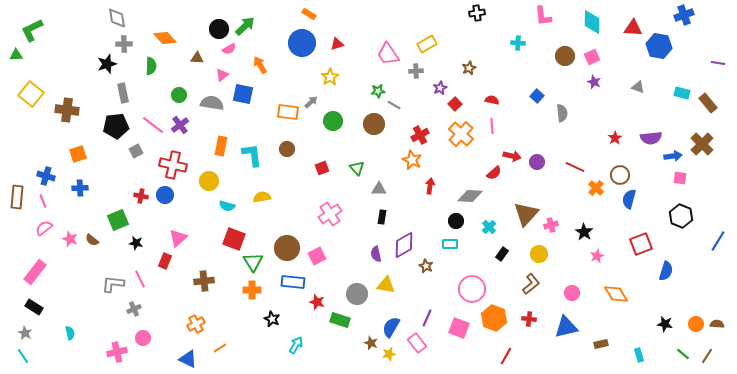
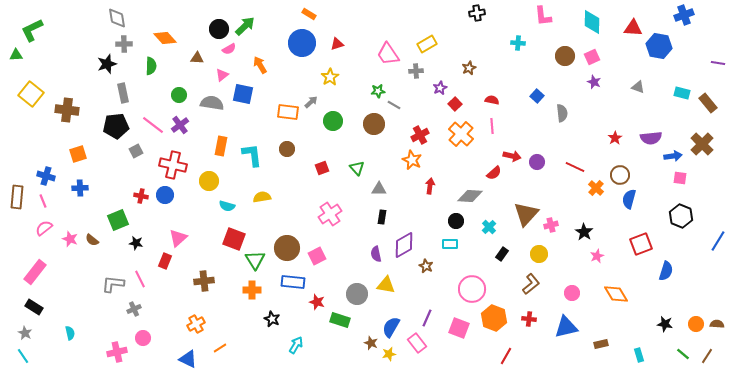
green triangle at (253, 262): moved 2 px right, 2 px up
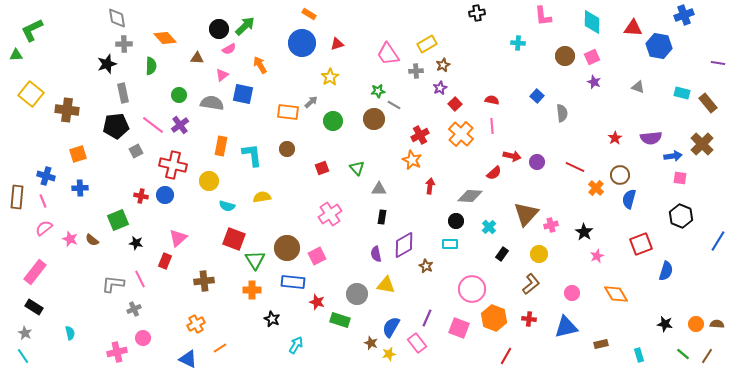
brown star at (469, 68): moved 26 px left, 3 px up
brown circle at (374, 124): moved 5 px up
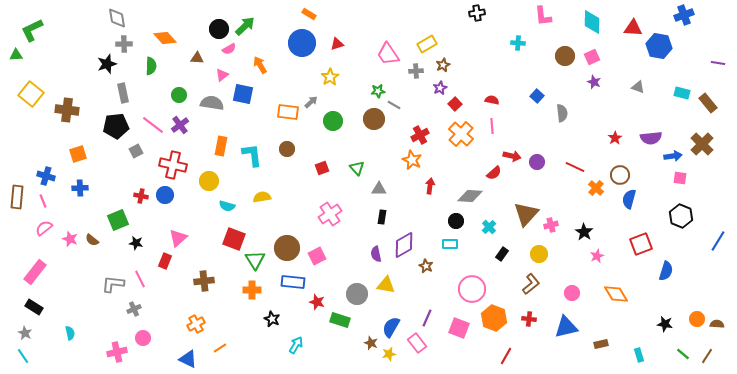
orange circle at (696, 324): moved 1 px right, 5 px up
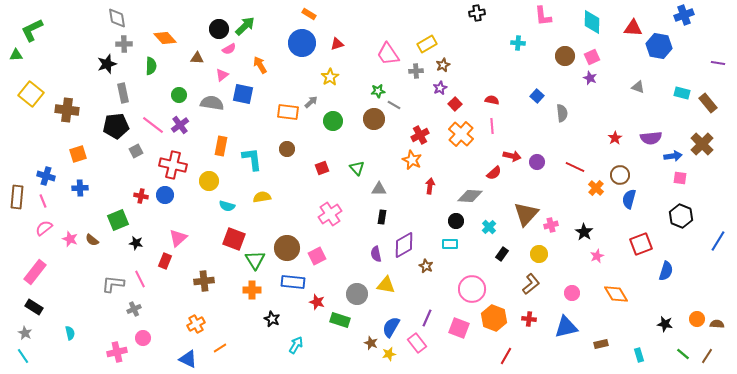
purple star at (594, 82): moved 4 px left, 4 px up
cyan L-shape at (252, 155): moved 4 px down
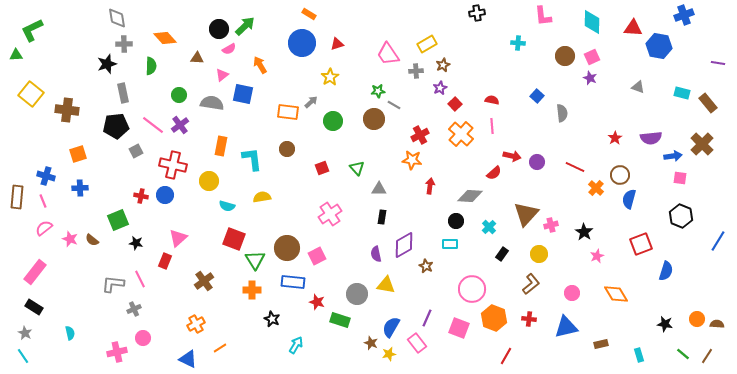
orange star at (412, 160): rotated 18 degrees counterclockwise
brown cross at (204, 281): rotated 30 degrees counterclockwise
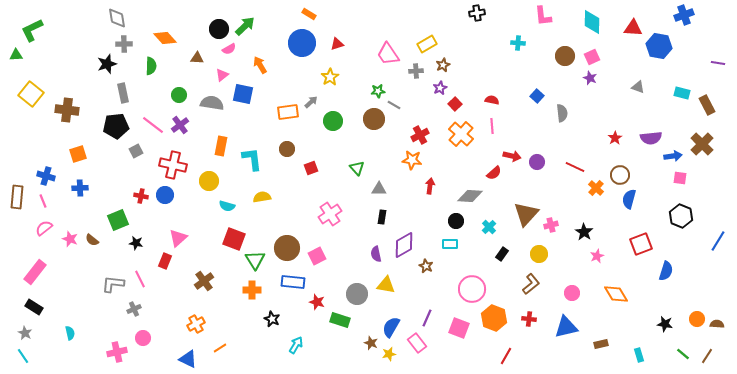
brown rectangle at (708, 103): moved 1 px left, 2 px down; rotated 12 degrees clockwise
orange rectangle at (288, 112): rotated 15 degrees counterclockwise
red square at (322, 168): moved 11 px left
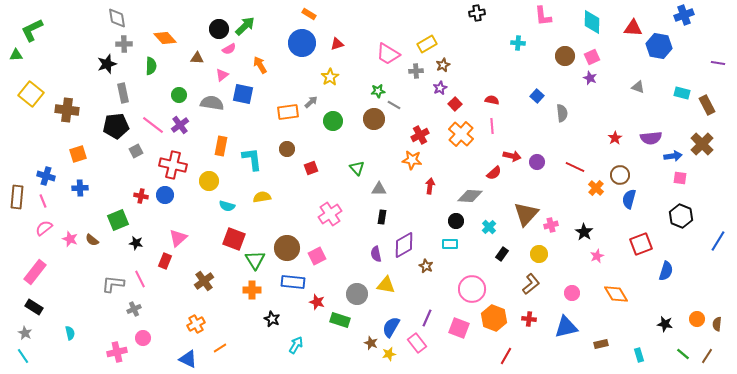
pink trapezoid at (388, 54): rotated 25 degrees counterclockwise
brown semicircle at (717, 324): rotated 88 degrees counterclockwise
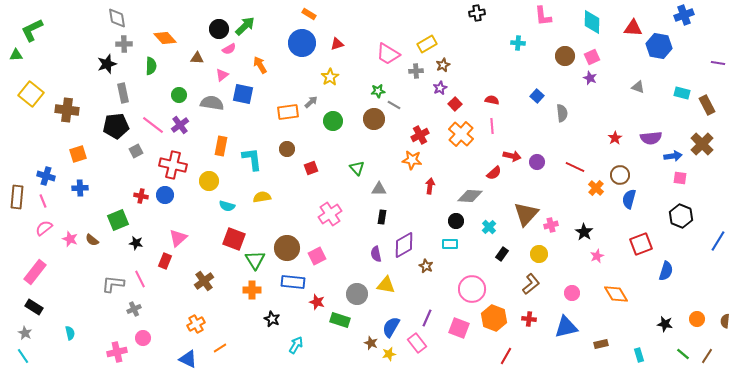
brown semicircle at (717, 324): moved 8 px right, 3 px up
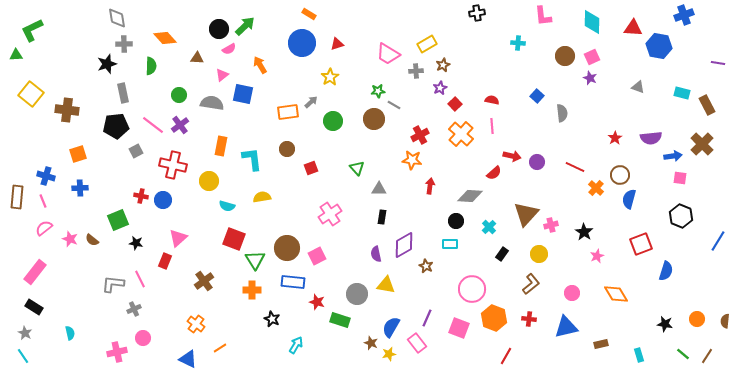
blue circle at (165, 195): moved 2 px left, 5 px down
orange cross at (196, 324): rotated 24 degrees counterclockwise
